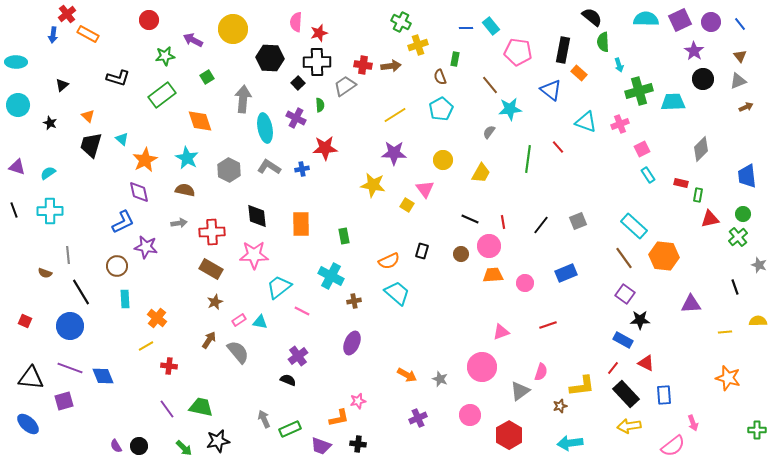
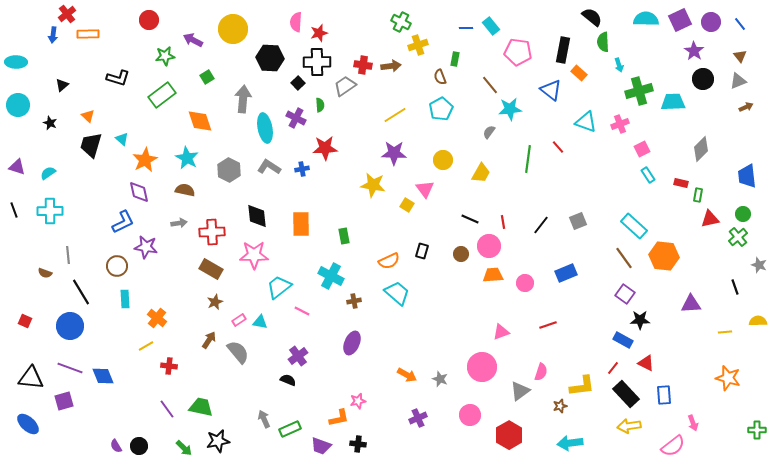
orange rectangle at (88, 34): rotated 30 degrees counterclockwise
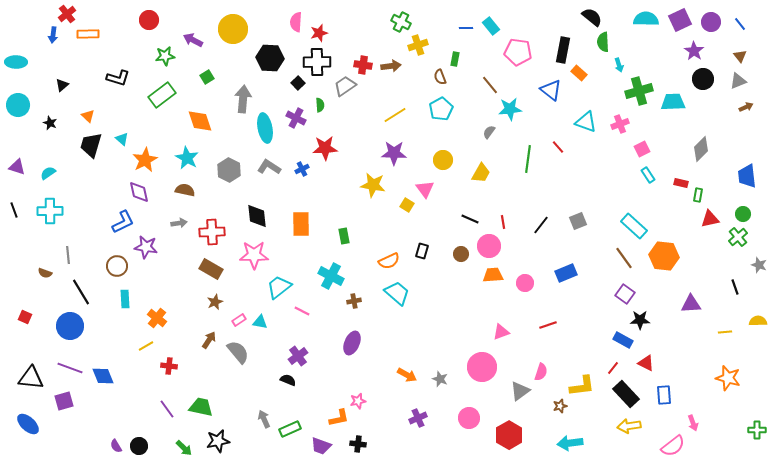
blue cross at (302, 169): rotated 16 degrees counterclockwise
red square at (25, 321): moved 4 px up
pink circle at (470, 415): moved 1 px left, 3 px down
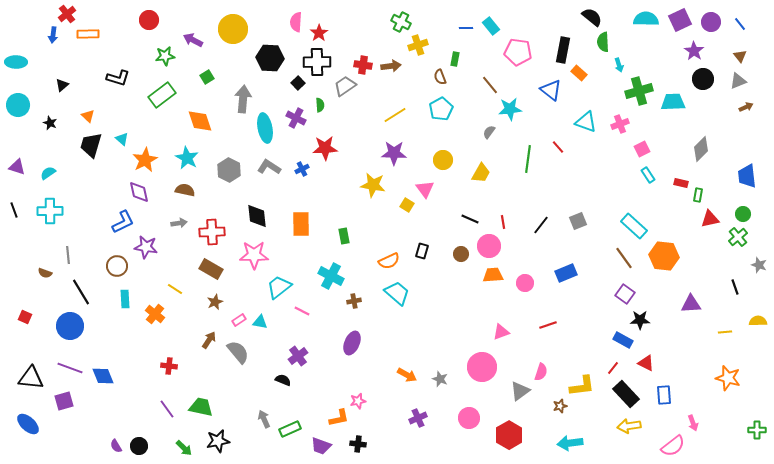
red star at (319, 33): rotated 18 degrees counterclockwise
orange cross at (157, 318): moved 2 px left, 4 px up
yellow line at (146, 346): moved 29 px right, 57 px up; rotated 63 degrees clockwise
black semicircle at (288, 380): moved 5 px left
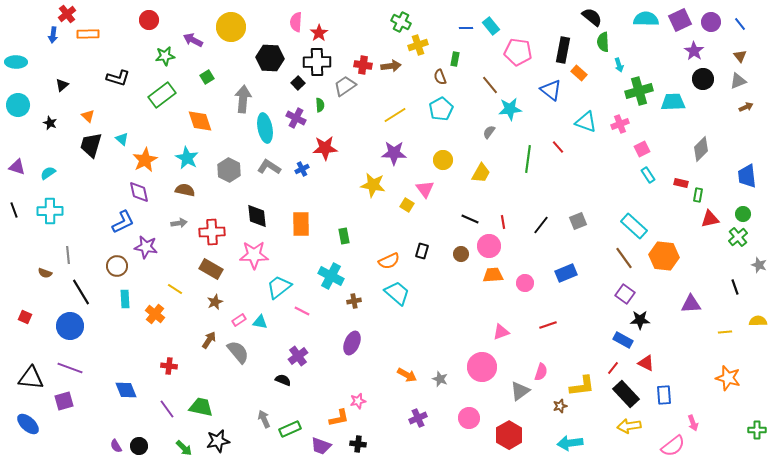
yellow circle at (233, 29): moved 2 px left, 2 px up
blue diamond at (103, 376): moved 23 px right, 14 px down
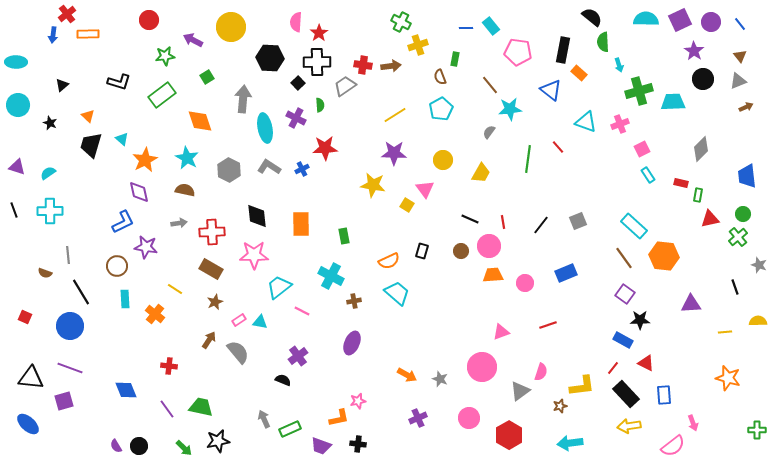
black L-shape at (118, 78): moved 1 px right, 4 px down
brown circle at (461, 254): moved 3 px up
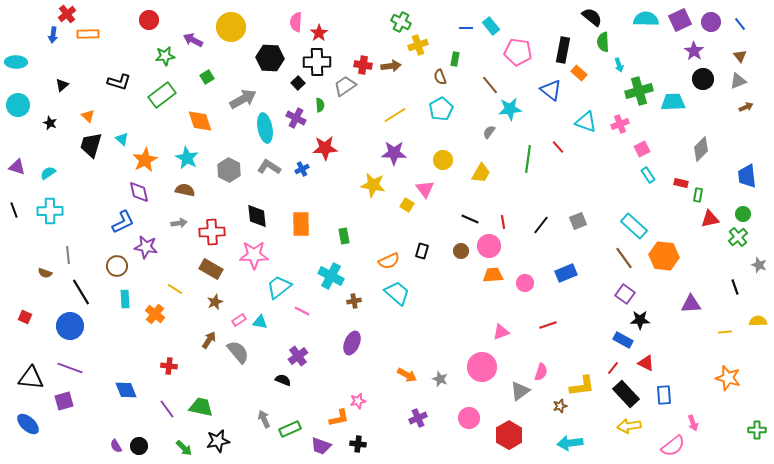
gray arrow at (243, 99): rotated 56 degrees clockwise
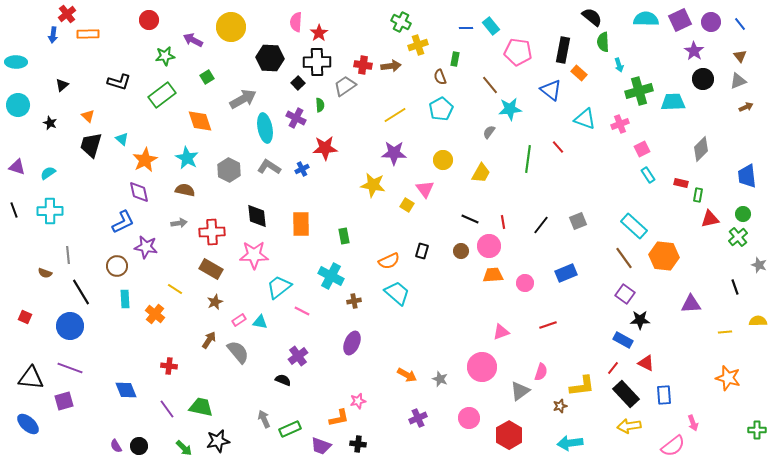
cyan triangle at (586, 122): moved 1 px left, 3 px up
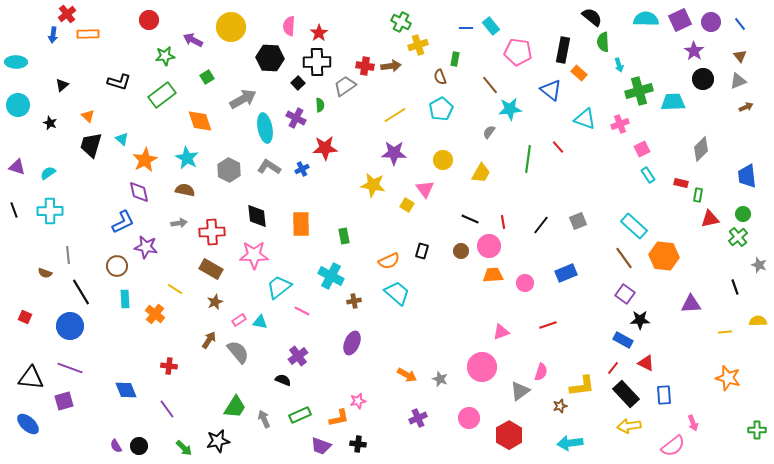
pink semicircle at (296, 22): moved 7 px left, 4 px down
red cross at (363, 65): moved 2 px right, 1 px down
green trapezoid at (201, 407): moved 34 px right; rotated 110 degrees clockwise
green rectangle at (290, 429): moved 10 px right, 14 px up
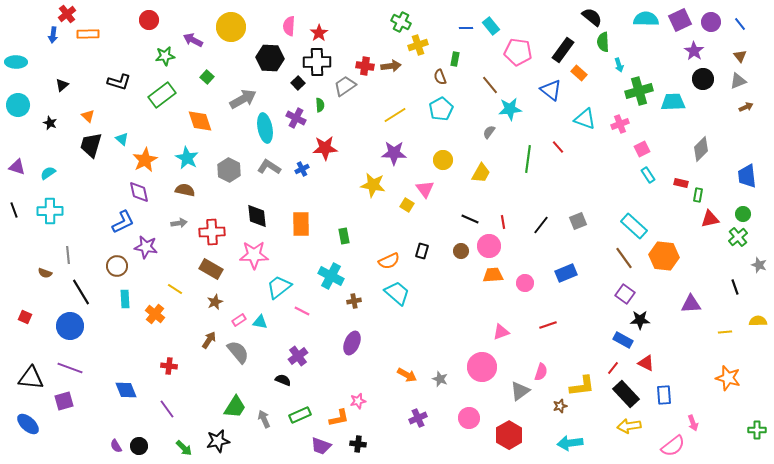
black rectangle at (563, 50): rotated 25 degrees clockwise
green square at (207, 77): rotated 16 degrees counterclockwise
